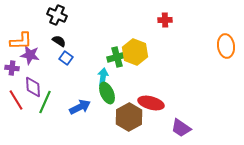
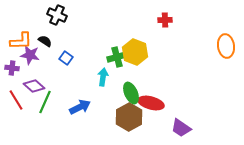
black semicircle: moved 14 px left
purple diamond: moved 1 px right, 1 px up; rotated 45 degrees counterclockwise
green ellipse: moved 24 px right
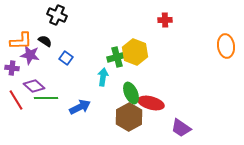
green line: moved 1 px right, 4 px up; rotated 65 degrees clockwise
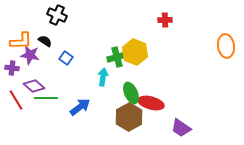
blue arrow: rotated 10 degrees counterclockwise
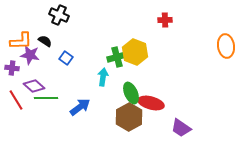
black cross: moved 2 px right
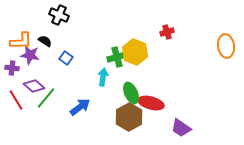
red cross: moved 2 px right, 12 px down; rotated 16 degrees counterclockwise
green line: rotated 50 degrees counterclockwise
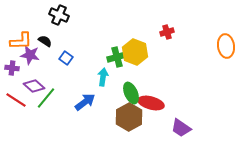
red line: rotated 25 degrees counterclockwise
blue arrow: moved 5 px right, 5 px up
